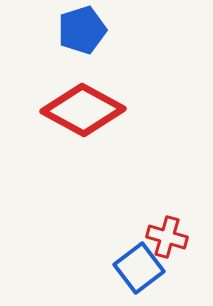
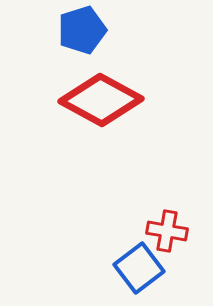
red diamond: moved 18 px right, 10 px up
red cross: moved 6 px up; rotated 6 degrees counterclockwise
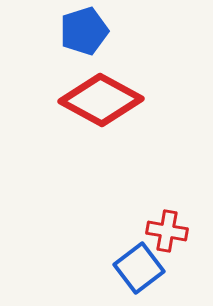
blue pentagon: moved 2 px right, 1 px down
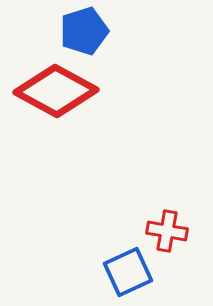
red diamond: moved 45 px left, 9 px up
blue square: moved 11 px left, 4 px down; rotated 12 degrees clockwise
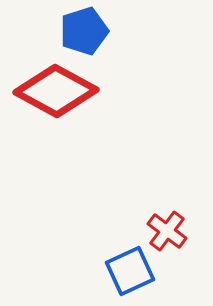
red cross: rotated 27 degrees clockwise
blue square: moved 2 px right, 1 px up
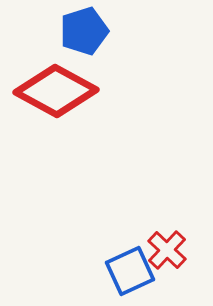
red cross: moved 19 px down; rotated 6 degrees clockwise
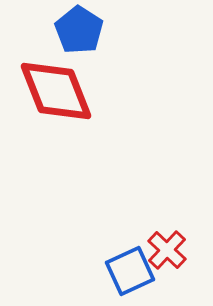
blue pentagon: moved 5 px left, 1 px up; rotated 21 degrees counterclockwise
red diamond: rotated 40 degrees clockwise
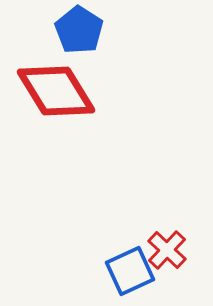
red diamond: rotated 10 degrees counterclockwise
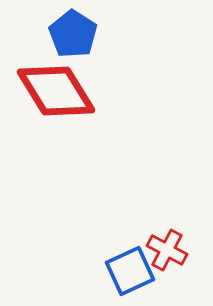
blue pentagon: moved 6 px left, 4 px down
red cross: rotated 15 degrees counterclockwise
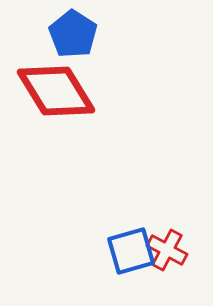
blue square: moved 1 px right, 20 px up; rotated 9 degrees clockwise
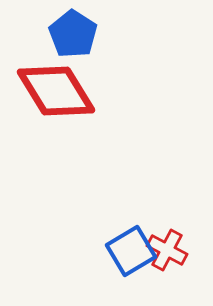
blue square: rotated 15 degrees counterclockwise
